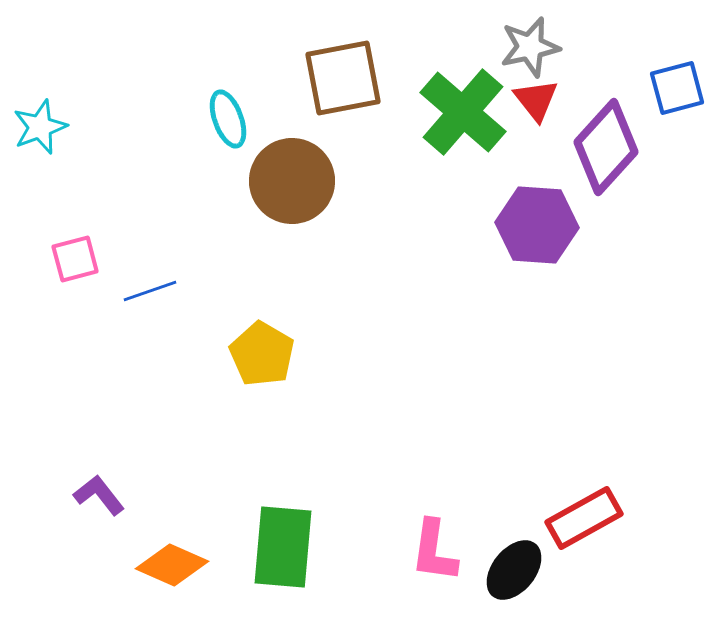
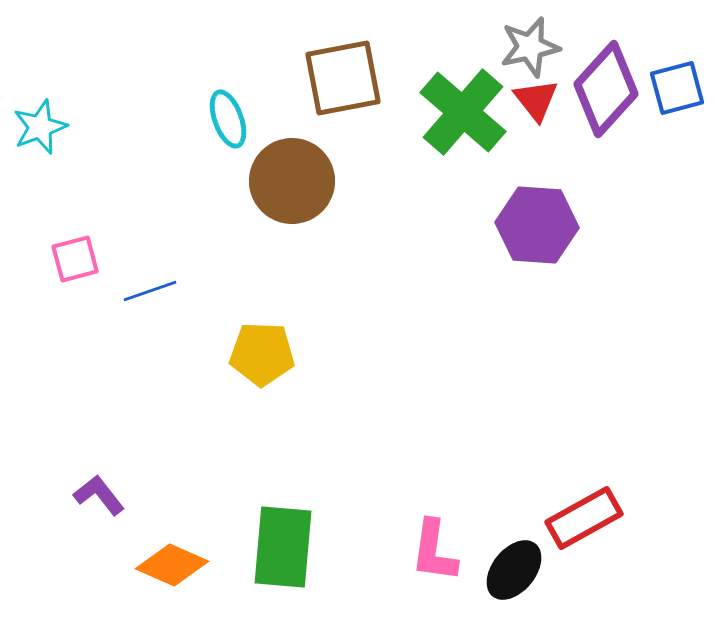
purple diamond: moved 58 px up
yellow pentagon: rotated 28 degrees counterclockwise
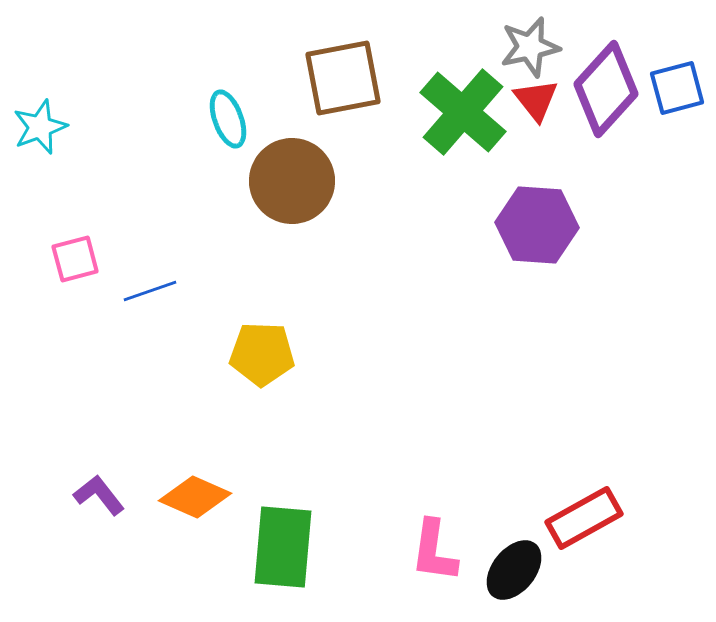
orange diamond: moved 23 px right, 68 px up
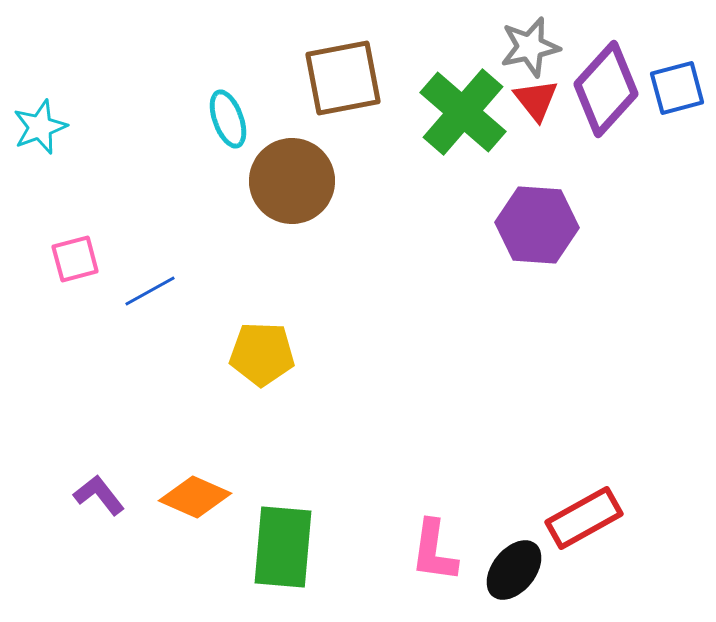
blue line: rotated 10 degrees counterclockwise
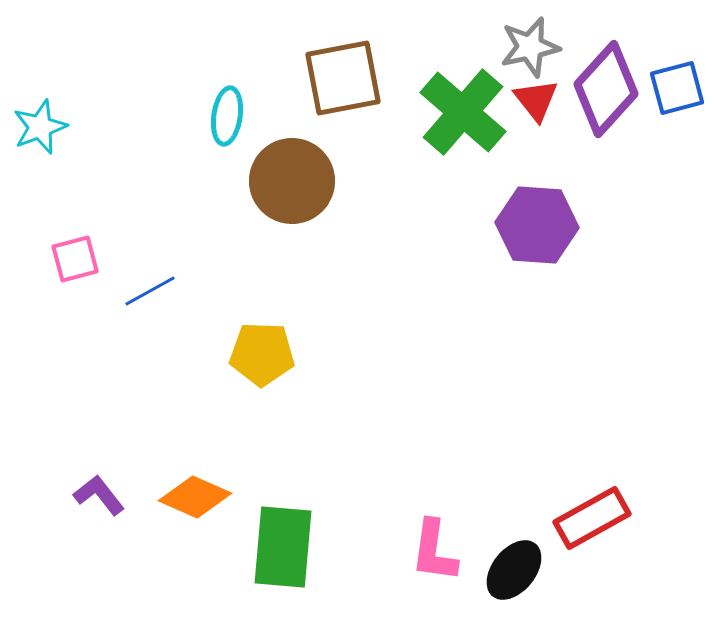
cyan ellipse: moved 1 px left, 3 px up; rotated 28 degrees clockwise
red rectangle: moved 8 px right
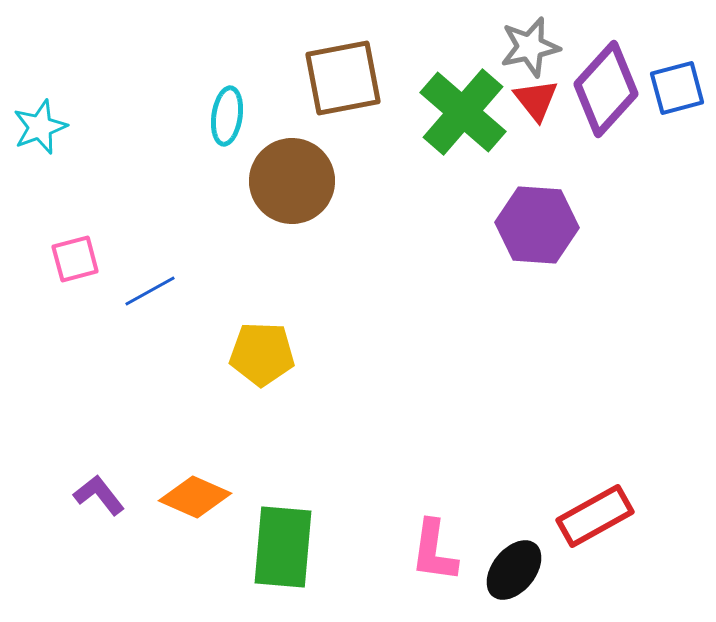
red rectangle: moved 3 px right, 2 px up
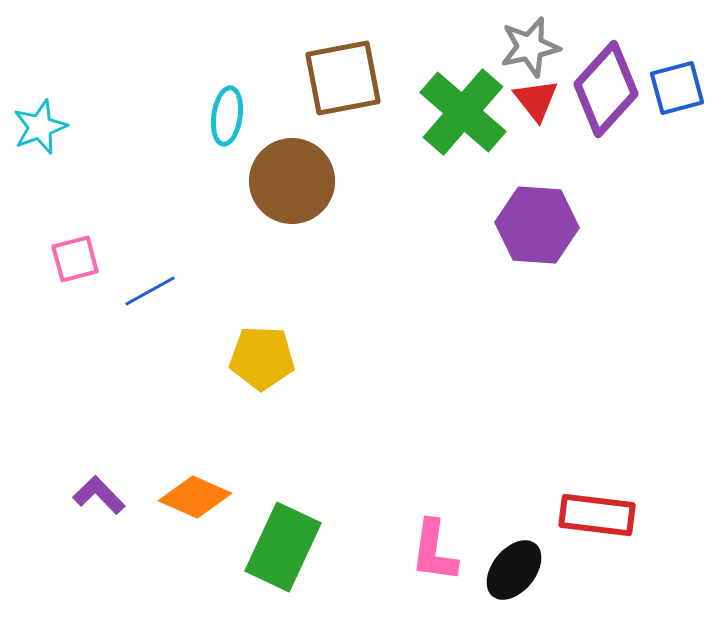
yellow pentagon: moved 4 px down
purple L-shape: rotated 6 degrees counterclockwise
red rectangle: moved 2 px right, 1 px up; rotated 36 degrees clockwise
green rectangle: rotated 20 degrees clockwise
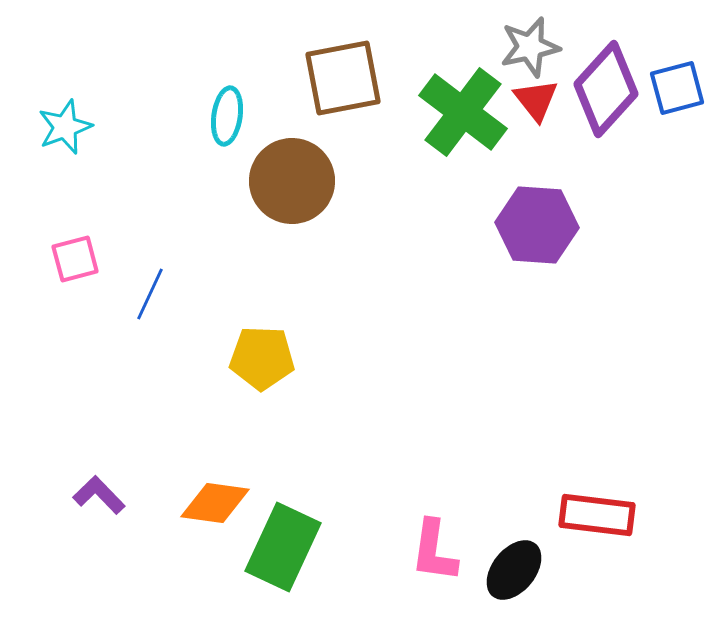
green cross: rotated 4 degrees counterclockwise
cyan star: moved 25 px right
blue line: moved 3 px down; rotated 36 degrees counterclockwise
orange diamond: moved 20 px right, 6 px down; rotated 16 degrees counterclockwise
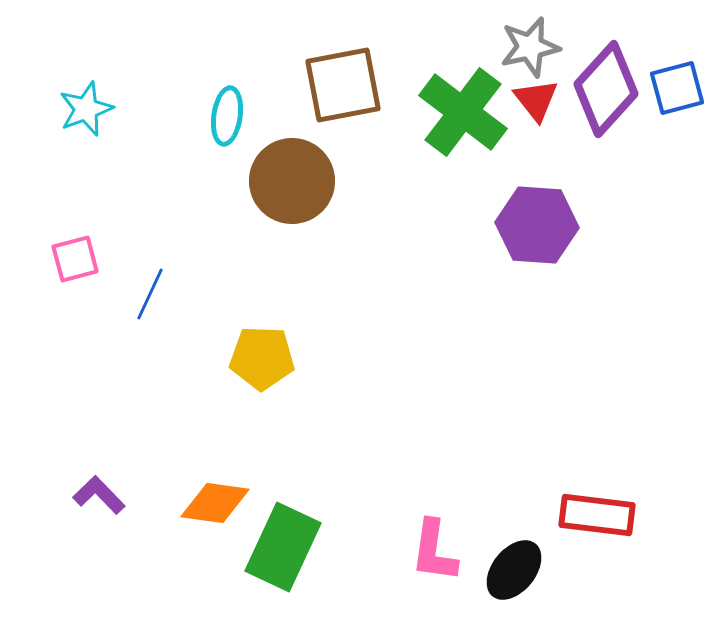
brown square: moved 7 px down
cyan star: moved 21 px right, 18 px up
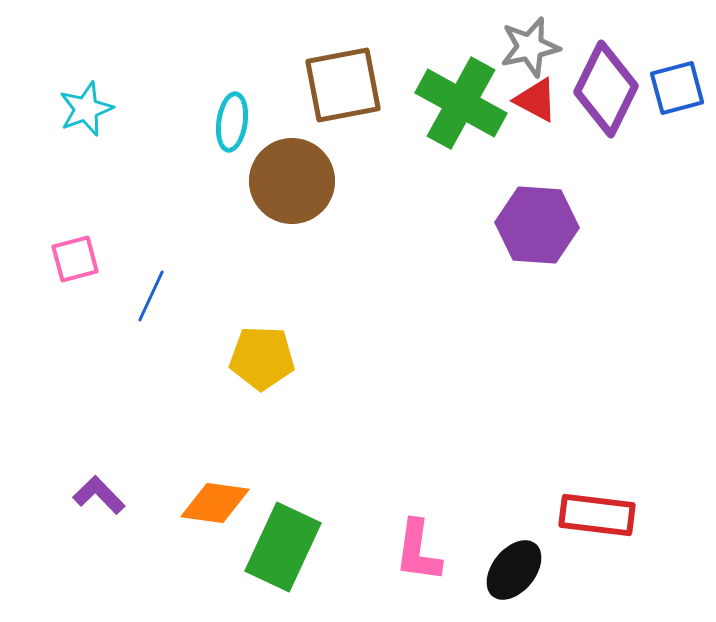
purple diamond: rotated 16 degrees counterclockwise
red triangle: rotated 24 degrees counterclockwise
green cross: moved 2 px left, 9 px up; rotated 8 degrees counterclockwise
cyan ellipse: moved 5 px right, 6 px down
blue line: moved 1 px right, 2 px down
pink L-shape: moved 16 px left
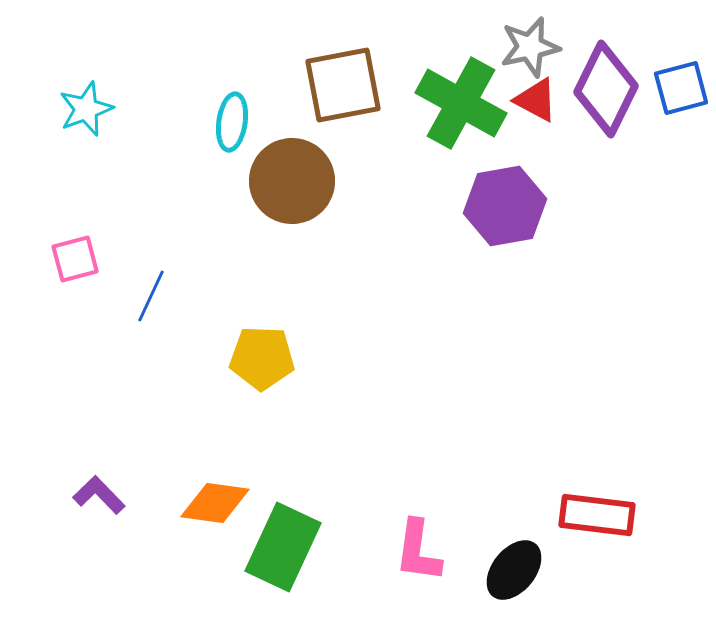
blue square: moved 4 px right
purple hexagon: moved 32 px left, 19 px up; rotated 14 degrees counterclockwise
